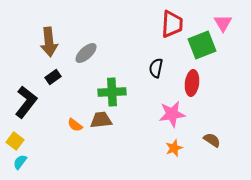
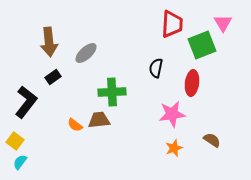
brown trapezoid: moved 2 px left
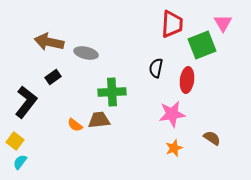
brown arrow: rotated 108 degrees clockwise
gray ellipse: rotated 55 degrees clockwise
red ellipse: moved 5 px left, 3 px up
brown semicircle: moved 2 px up
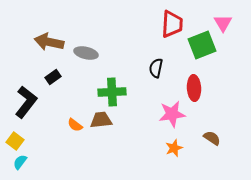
red ellipse: moved 7 px right, 8 px down; rotated 10 degrees counterclockwise
brown trapezoid: moved 2 px right
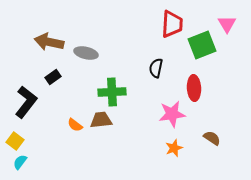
pink triangle: moved 4 px right, 1 px down
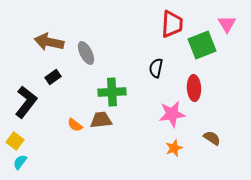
gray ellipse: rotated 50 degrees clockwise
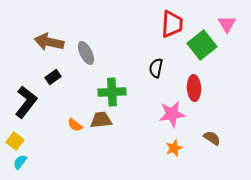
green square: rotated 16 degrees counterclockwise
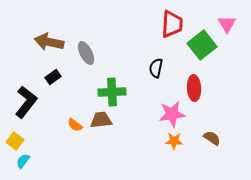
orange star: moved 7 px up; rotated 24 degrees clockwise
cyan semicircle: moved 3 px right, 1 px up
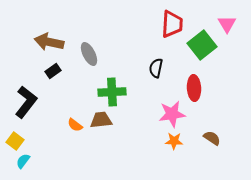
gray ellipse: moved 3 px right, 1 px down
black rectangle: moved 6 px up
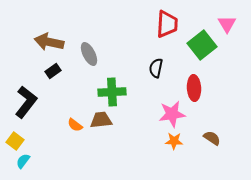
red trapezoid: moved 5 px left
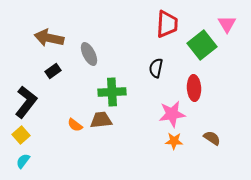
brown arrow: moved 4 px up
yellow square: moved 6 px right, 6 px up; rotated 12 degrees clockwise
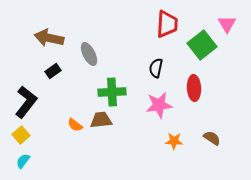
pink star: moved 13 px left, 9 px up
